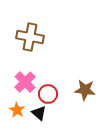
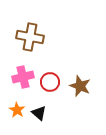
pink cross: moved 2 px left, 5 px up; rotated 30 degrees clockwise
brown star: moved 5 px left, 4 px up; rotated 15 degrees clockwise
red circle: moved 2 px right, 12 px up
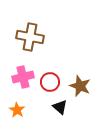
black triangle: moved 21 px right, 6 px up
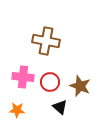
brown cross: moved 16 px right, 4 px down
pink cross: rotated 20 degrees clockwise
orange star: rotated 28 degrees counterclockwise
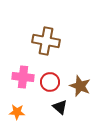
orange star: moved 2 px down
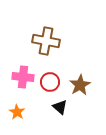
brown star: moved 1 px up; rotated 20 degrees clockwise
orange star: rotated 28 degrees clockwise
